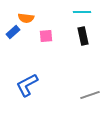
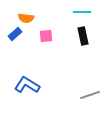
blue rectangle: moved 2 px right, 2 px down
blue L-shape: rotated 60 degrees clockwise
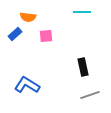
orange semicircle: moved 2 px right, 1 px up
black rectangle: moved 31 px down
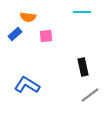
gray line: rotated 18 degrees counterclockwise
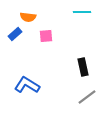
gray line: moved 3 px left, 2 px down
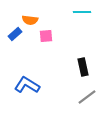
orange semicircle: moved 2 px right, 3 px down
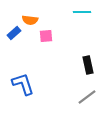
blue rectangle: moved 1 px left, 1 px up
black rectangle: moved 5 px right, 2 px up
blue L-shape: moved 4 px left, 1 px up; rotated 40 degrees clockwise
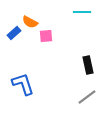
orange semicircle: moved 2 px down; rotated 21 degrees clockwise
